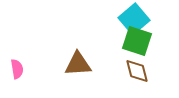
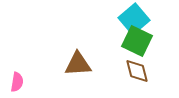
green square: rotated 8 degrees clockwise
pink semicircle: moved 13 px down; rotated 18 degrees clockwise
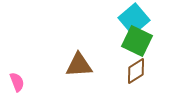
brown triangle: moved 1 px right, 1 px down
brown diamond: moved 1 px left; rotated 72 degrees clockwise
pink semicircle: rotated 30 degrees counterclockwise
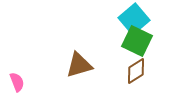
brown triangle: rotated 12 degrees counterclockwise
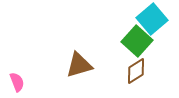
cyan square: moved 18 px right
green square: rotated 16 degrees clockwise
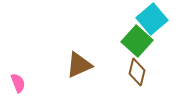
brown triangle: rotated 8 degrees counterclockwise
brown diamond: moved 1 px right, 1 px down; rotated 44 degrees counterclockwise
pink semicircle: moved 1 px right, 1 px down
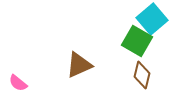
green square: rotated 12 degrees counterclockwise
brown diamond: moved 5 px right, 3 px down
pink semicircle: rotated 150 degrees clockwise
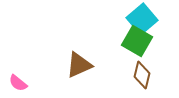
cyan square: moved 10 px left
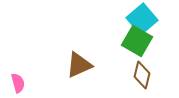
pink semicircle: rotated 144 degrees counterclockwise
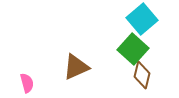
green square: moved 4 px left, 8 px down; rotated 12 degrees clockwise
brown triangle: moved 3 px left, 2 px down
pink semicircle: moved 9 px right
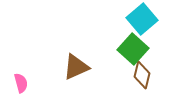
pink semicircle: moved 6 px left
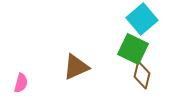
green square: rotated 16 degrees counterclockwise
pink semicircle: rotated 30 degrees clockwise
